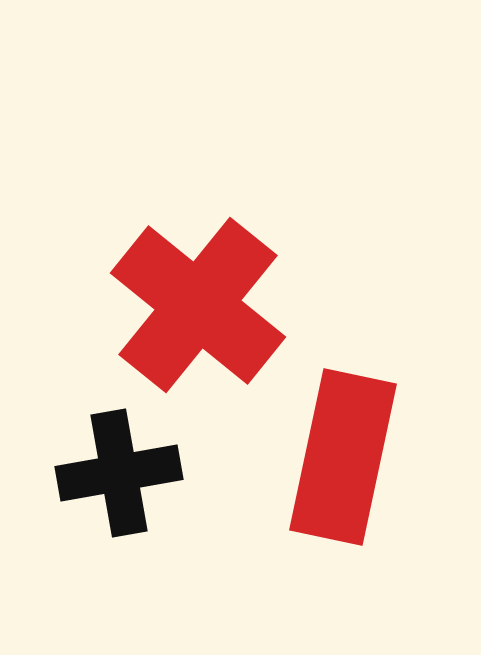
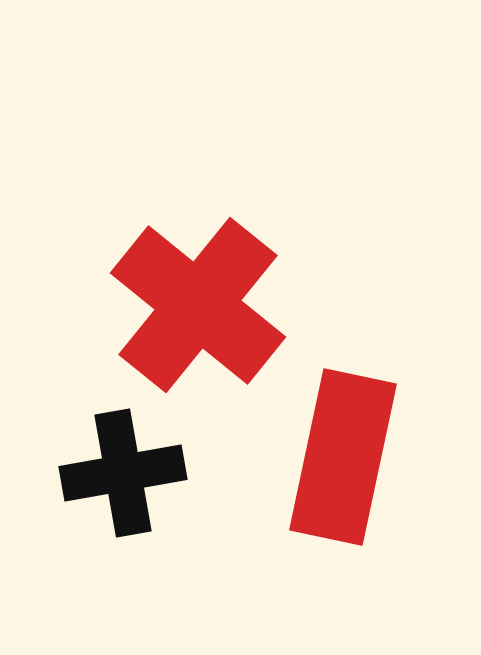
black cross: moved 4 px right
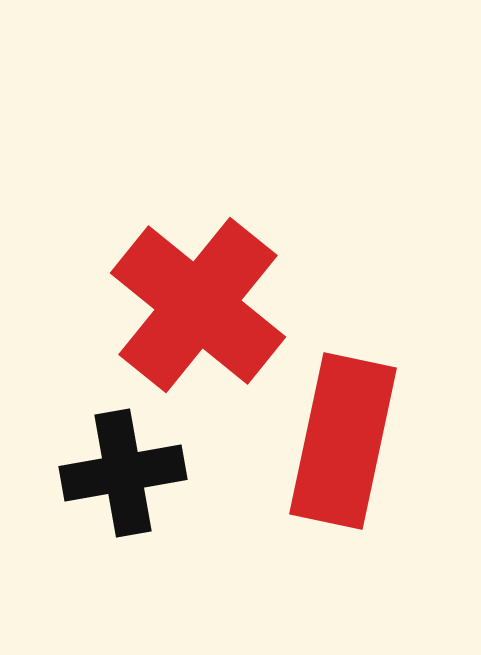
red rectangle: moved 16 px up
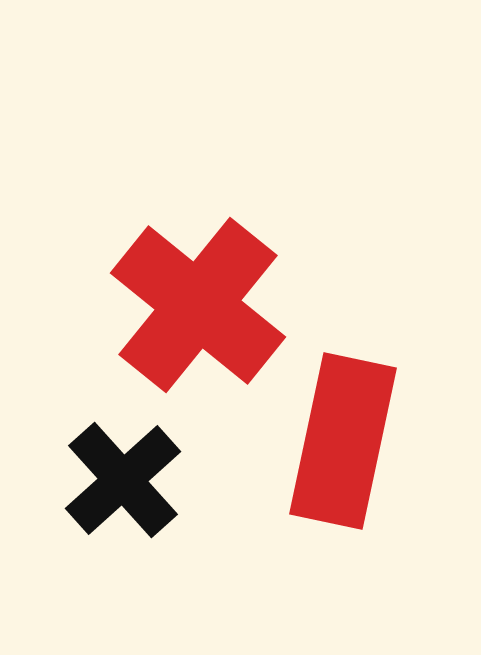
black cross: moved 7 px down; rotated 32 degrees counterclockwise
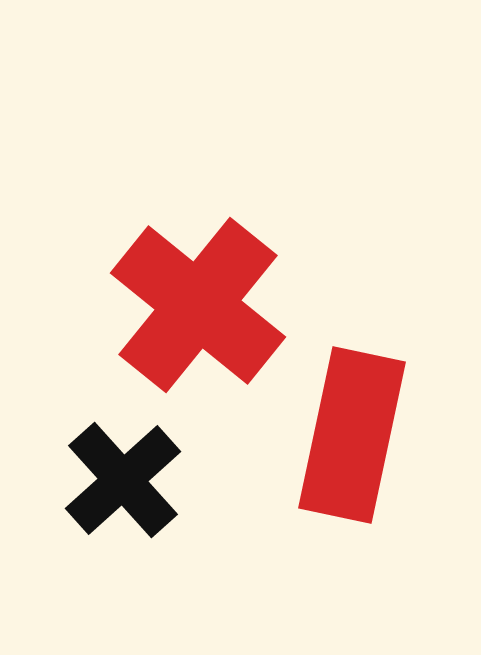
red rectangle: moved 9 px right, 6 px up
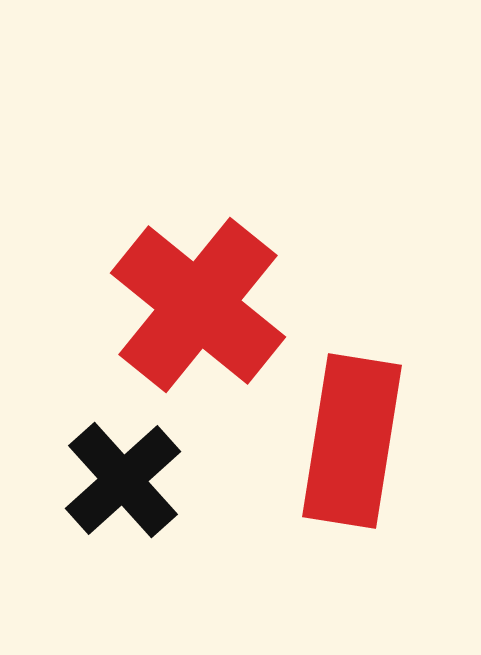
red rectangle: moved 6 px down; rotated 3 degrees counterclockwise
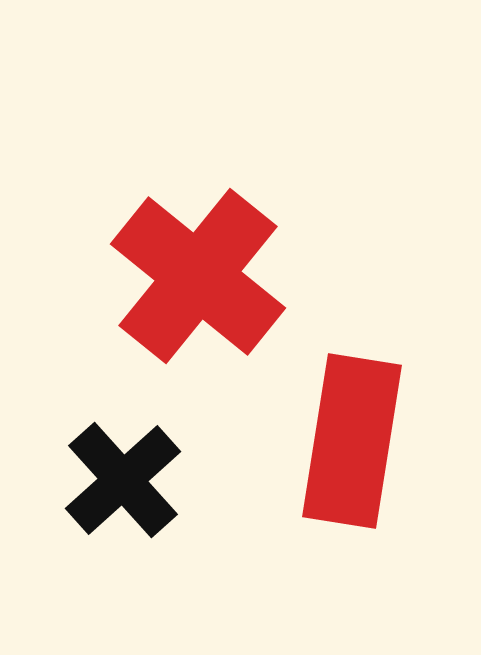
red cross: moved 29 px up
